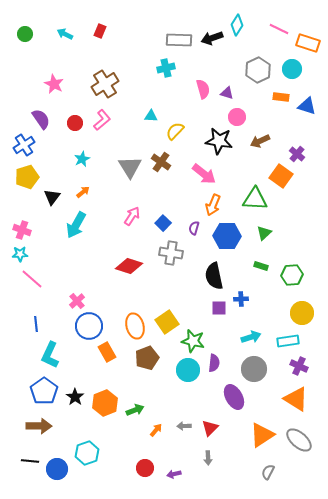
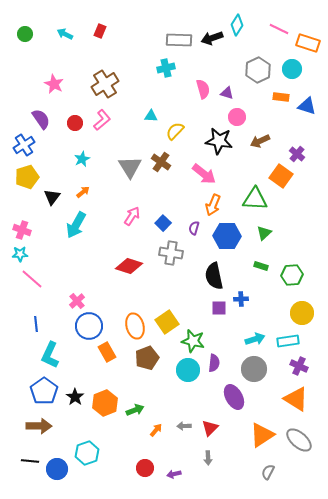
cyan arrow at (251, 337): moved 4 px right, 2 px down
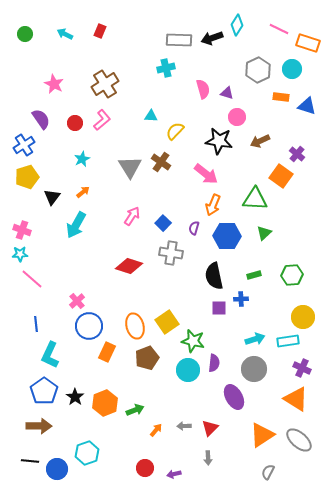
pink arrow at (204, 174): moved 2 px right
green rectangle at (261, 266): moved 7 px left, 9 px down; rotated 32 degrees counterclockwise
yellow circle at (302, 313): moved 1 px right, 4 px down
orange rectangle at (107, 352): rotated 54 degrees clockwise
purple cross at (299, 366): moved 3 px right, 2 px down
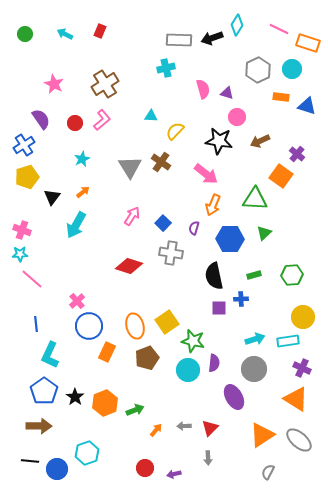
blue hexagon at (227, 236): moved 3 px right, 3 px down
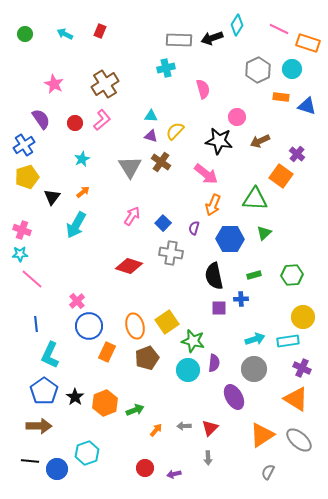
purple triangle at (227, 93): moved 76 px left, 43 px down
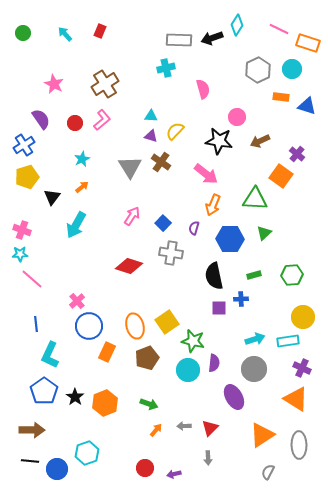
green circle at (25, 34): moved 2 px left, 1 px up
cyan arrow at (65, 34): rotated 21 degrees clockwise
orange arrow at (83, 192): moved 1 px left, 5 px up
green arrow at (135, 410): moved 14 px right, 6 px up; rotated 42 degrees clockwise
brown arrow at (39, 426): moved 7 px left, 4 px down
gray ellipse at (299, 440): moved 5 px down; rotated 48 degrees clockwise
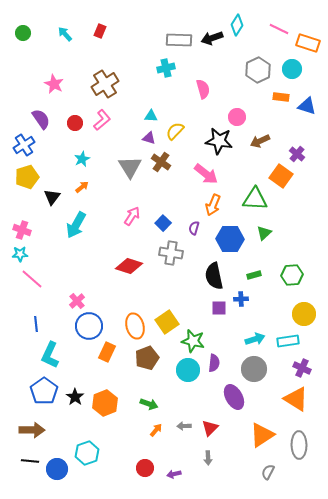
purple triangle at (151, 136): moved 2 px left, 2 px down
yellow circle at (303, 317): moved 1 px right, 3 px up
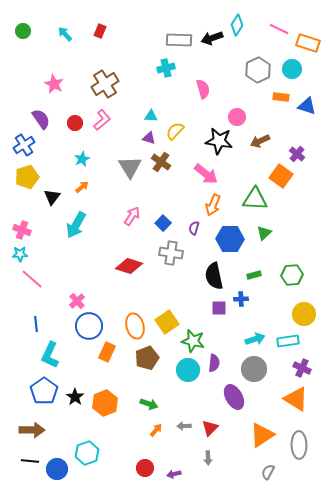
green circle at (23, 33): moved 2 px up
